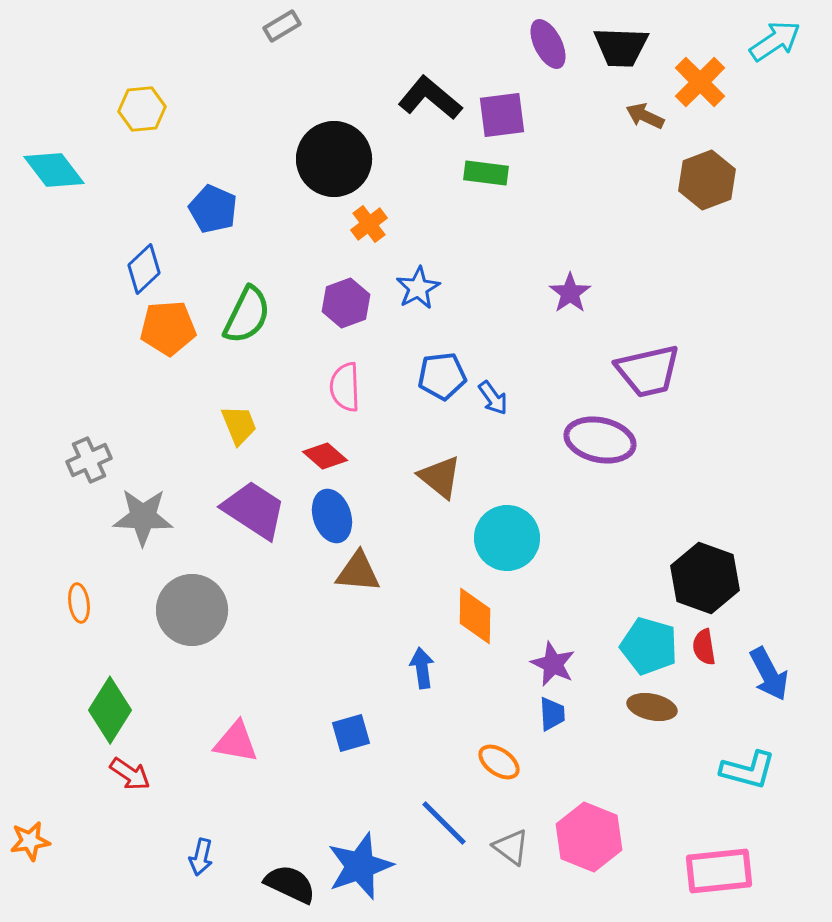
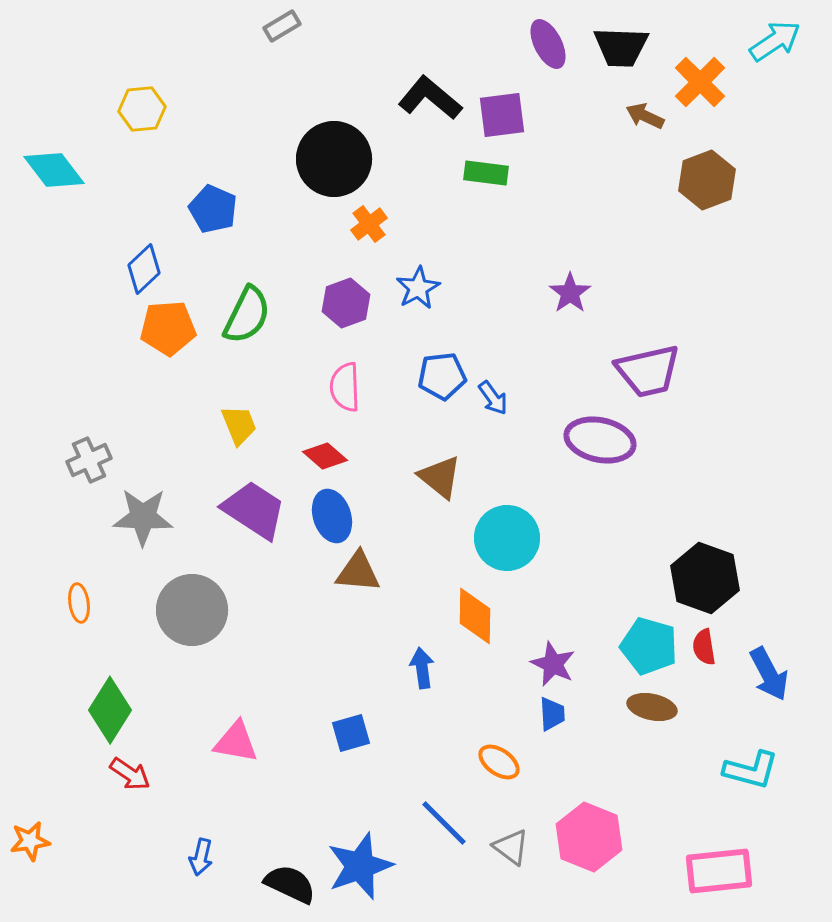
cyan L-shape at (748, 770): moved 3 px right
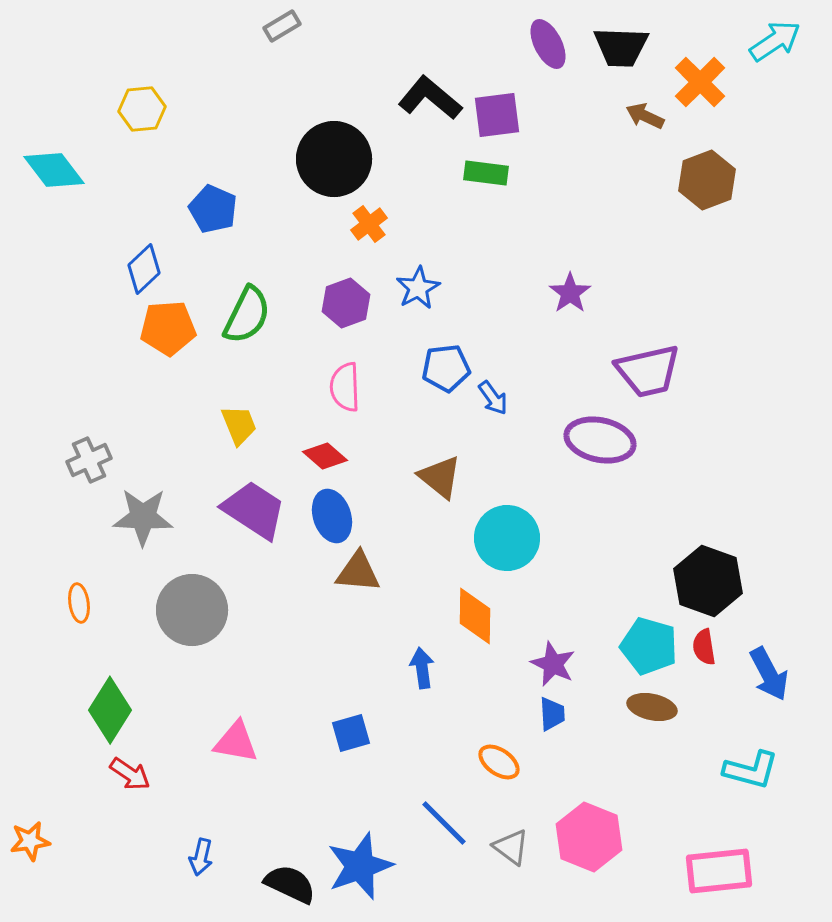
purple square at (502, 115): moved 5 px left
blue pentagon at (442, 376): moved 4 px right, 8 px up
black hexagon at (705, 578): moved 3 px right, 3 px down
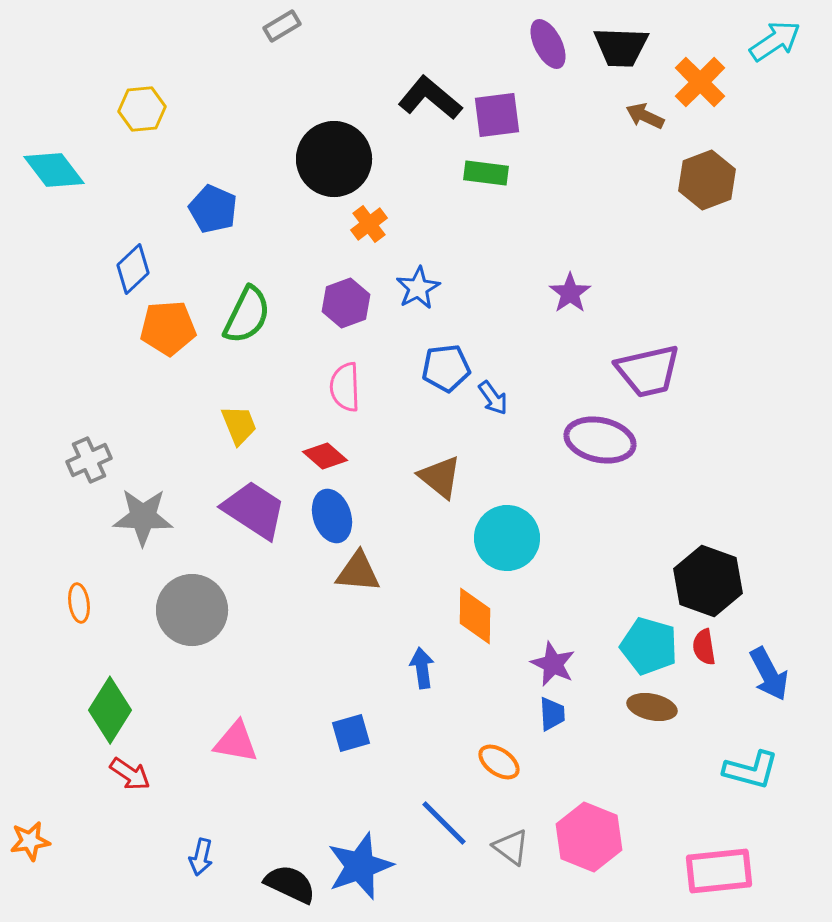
blue diamond at (144, 269): moved 11 px left
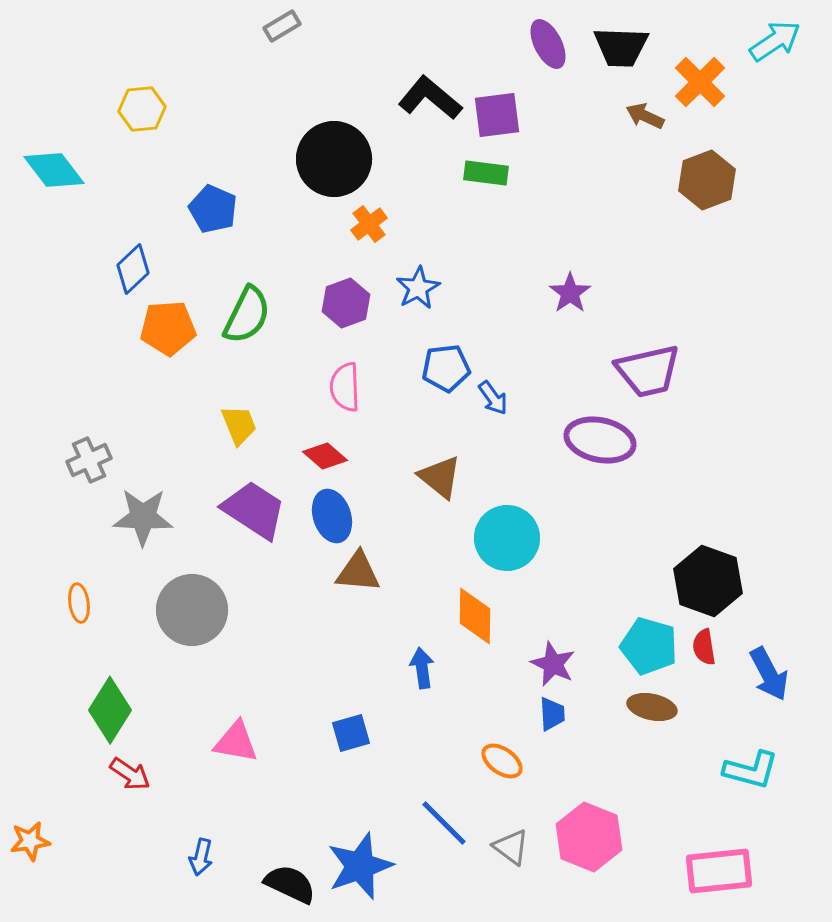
orange ellipse at (499, 762): moved 3 px right, 1 px up
